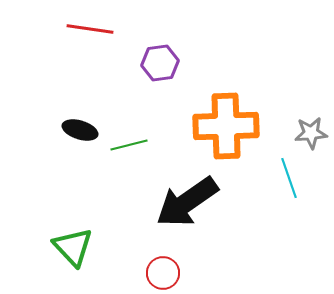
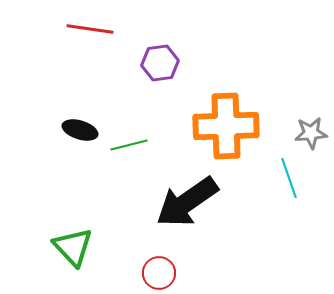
red circle: moved 4 px left
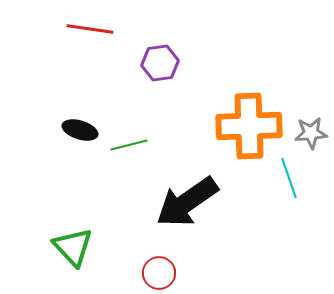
orange cross: moved 23 px right
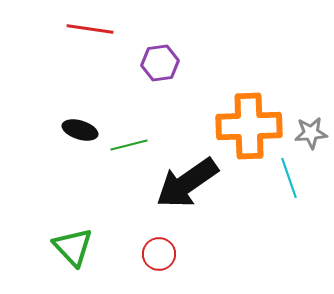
black arrow: moved 19 px up
red circle: moved 19 px up
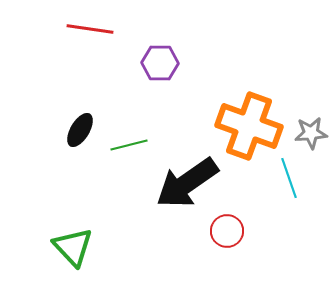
purple hexagon: rotated 9 degrees clockwise
orange cross: rotated 22 degrees clockwise
black ellipse: rotated 76 degrees counterclockwise
red circle: moved 68 px right, 23 px up
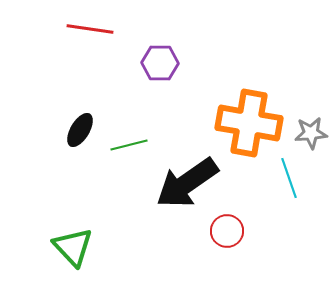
orange cross: moved 3 px up; rotated 10 degrees counterclockwise
